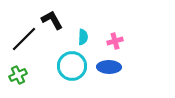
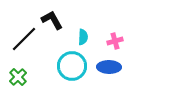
green cross: moved 2 px down; rotated 18 degrees counterclockwise
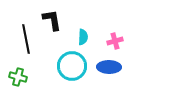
black L-shape: rotated 20 degrees clockwise
black line: moved 2 px right; rotated 56 degrees counterclockwise
green cross: rotated 30 degrees counterclockwise
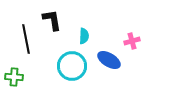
cyan semicircle: moved 1 px right, 1 px up
pink cross: moved 17 px right
blue ellipse: moved 7 px up; rotated 30 degrees clockwise
green cross: moved 4 px left; rotated 12 degrees counterclockwise
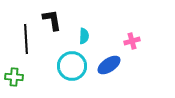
black line: rotated 8 degrees clockwise
blue ellipse: moved 5 px down; rotated 65 degrees counterclockwise
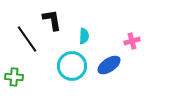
black line: moved 1 px right; rotated 32 degrees counterclockwise
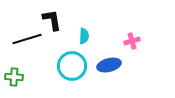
black line: rotated 72 degrees counterclockwise
blue ellipse: rotated 20 degrees clockwise
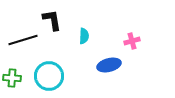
black line: moved 4 px left, 1 px down
cyan circle: moved 23 px left, 10 px down
green cross: moved 2 px left, 1 px down
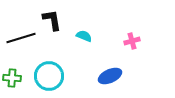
cyan semicircle: rotated 70 degrees counterclockwise
black line: moved 2 px left, 2 px up
blue ellipse: moved 1 px right, 11 px down; rotated 10 degrees counterclockwise
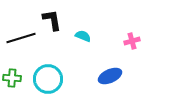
cyan semicircle: moved 1 px left
cyan circle: moved 1 px left, 3 px down
